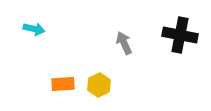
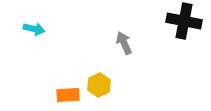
black cross: moved 4 px right, 14 px up
orange rectangle: moved 5 px right, 11 px down
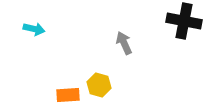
yellow hexagon: rotated 20 degrees counterclockwise
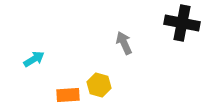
black cross: moved 2 px left, 2 px down
cyan arrow: moved 30 px down; rotated 45 degrees counterclockwise
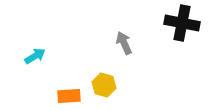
cyan arrow: moved 1 px right, 3 px up
yellow hexagon: moved 5 px right
orange rectangle: moved 1 px right, 1 px down
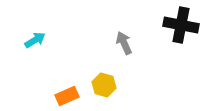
black cross: moved 1 px left, 2 px down
cyan arrow: moved 16 px up
orange rectangle: moved 2 px left; rotated 20 degrees counterclockwise
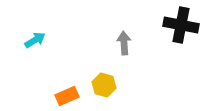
gray arrow: rotated 20 degrees clockwise
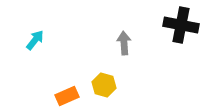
cyan arrow: rotated 20 degrees counterclockwise
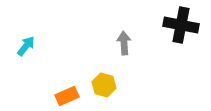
cyan arrow: moved 9 px left, 6 px down
